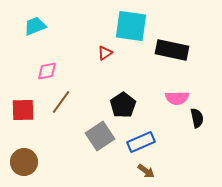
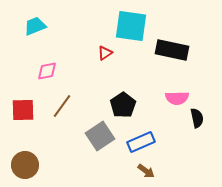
brown line: moved 1 px right, 4 px down
brown circle: moved 1 px right, 3 px down
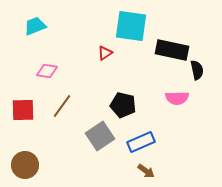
pink diamond: rotated 20 degrees clockwise
black pentagon: rotated 25 degrees counterclockwise
black semicircle: moved 48 px up
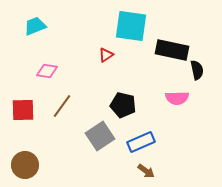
red triangle: moved 1 px right, 2 px down
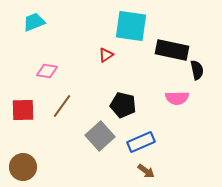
cyan trapezoid: moved 1 px left, 4 px up
gray square: rotated 8 degrees counterclockwise
brown circle: moved 2 px left, 2 px down
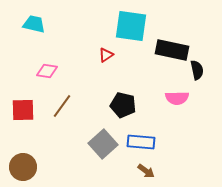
cyan trapezoid: moved 2 px down; rotated 35 degrees clockwise
gray square: moved 3 px right, 8 px down
blue rectangle: rotated 28 degrees clockwise
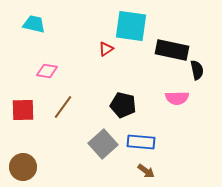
red triangle: moved 6 px up
brown line: moved 1 px right, 1 px down
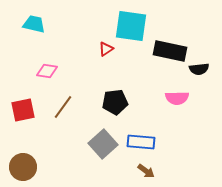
black rectangle: moved 2 px left, 1 px down
black semicircle: moved 2 px right, 1 px up; rotated 96 degrees clockwise
black pentagon: moved 8 px left, 3 px up; rotated 20 degrees counterclockwise
red square: rotated 10 degrees counterclockwise
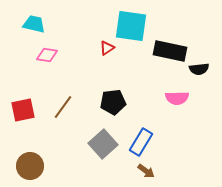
red triangle: moved 1 px right, 1 px up
pink diamond: moved 16 px up
black pentagon: moved 2 px left
blue rectangle: rotated 64 degrees counterclockwise
brown circle: moved 7 px right, 1 px up
